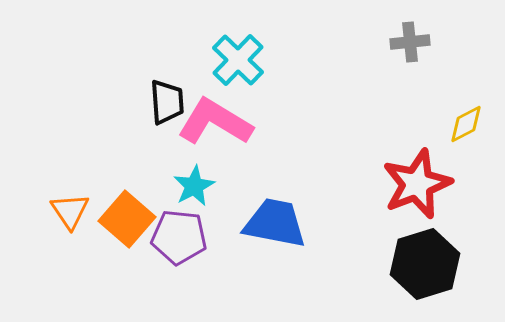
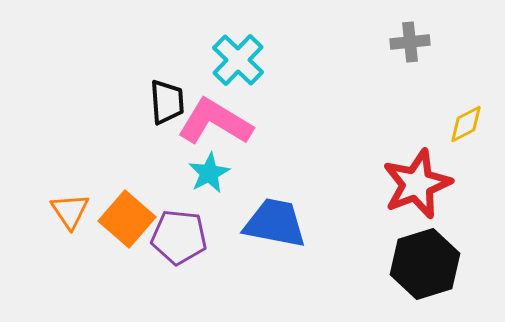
cyan star: moved 15 px right, 13 px up
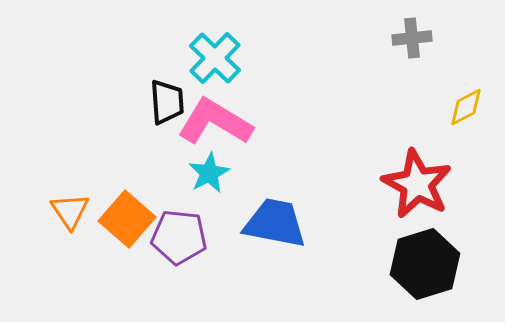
gray cross: moved 2 px right, 4 px up
cyan cross: moved 23 px left, 2 px up
yellow diamond: moved 17 px up
red star: rotated 22 degrees counterclockwise
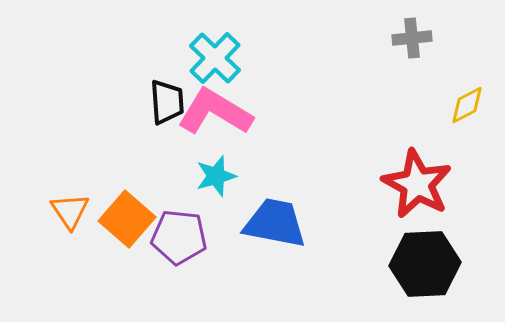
yellow diamond: moved 1 px right, 2 px up
pink L-shape: moved 10 px up
cyan star: moved 7 px right, 3 px down; rotated 12 degrees clockwise
black hexagon: rotated 14 degrees clockwise
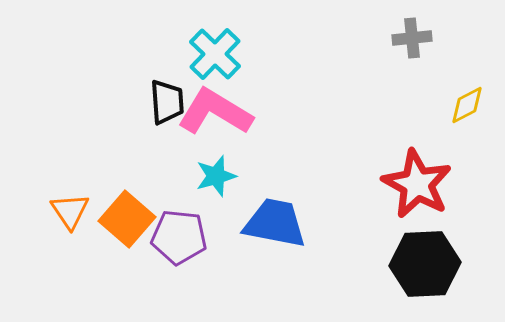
cyan cross: moved 4 px up
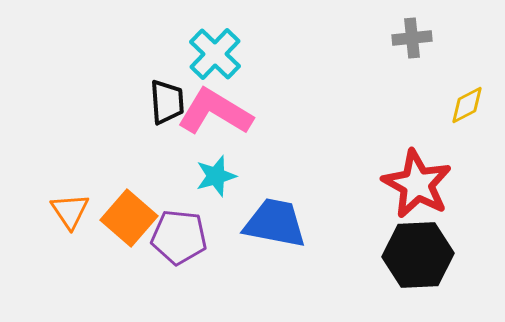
orange square: moved 2 px right, 1 px up
black hexagon: moved 7 px left, 9 px up
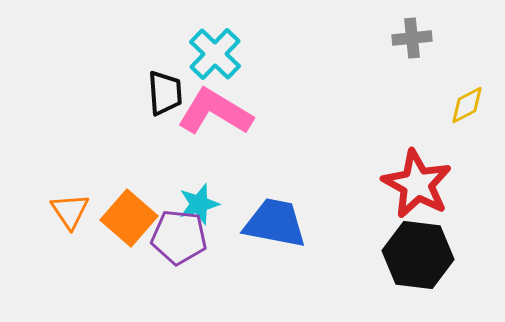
black trapezoid: moved 2 px left, 9 px up
cyan star: moved 17 px left, 28 px down
black hexagon: rotated 10 degrees clockwise
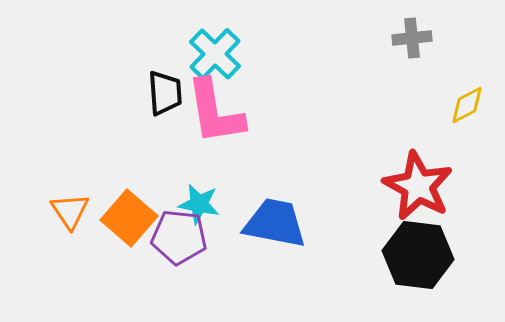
pink L-shape: rotated 130 degrees counterclockwise
red star: moved 1 px right, 2 px down
cyan star: rotated 27 degrees clockwise
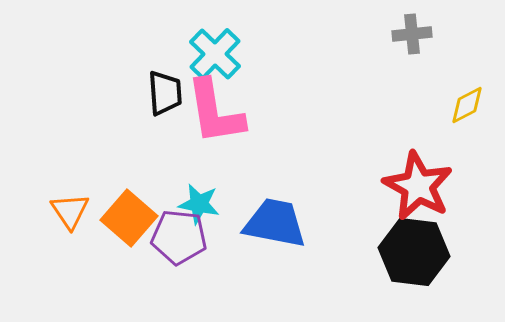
gray cross: moved 4 px up
black hexagon: moved 4 px left, 3 px up
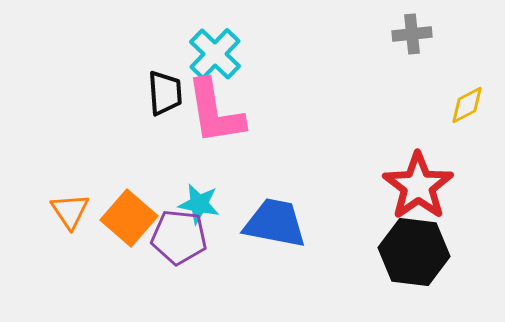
red star: rotated 8 degrees clockwise
